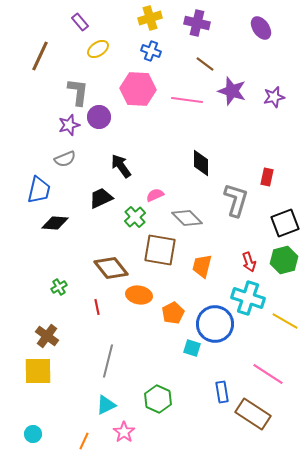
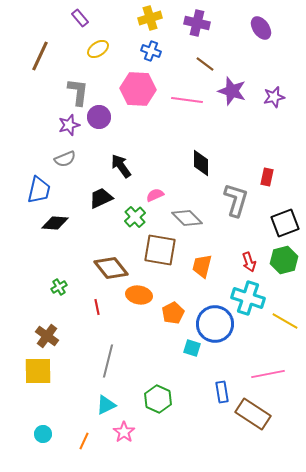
purple rectangle at (80, 22): moved 4 px up
pink line at (268, 374): rotated 44 degrees counterclockwise
cyan circle at (33, 434): moved 10 px right
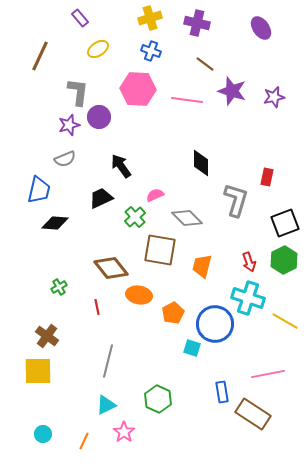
green hexagon at (284, 260): rotated 12 degrees counterclockwise
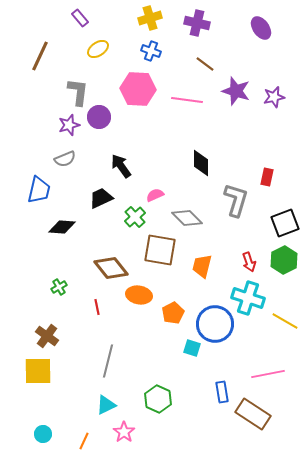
purple star at (232, 91): moved 4 px right
black diamond at (55, 223): moved 7 px right, 4 px down
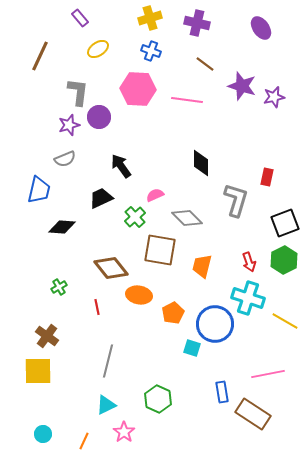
purple star at (236, 91): moved 6 px right, 5 px up
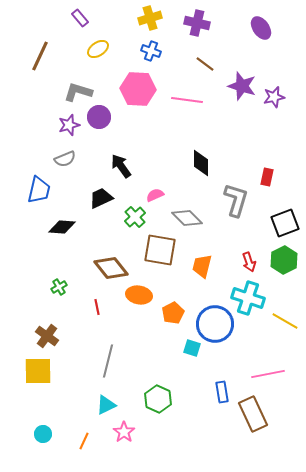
gray L-shape at (78, 92): rotated 80 degrees counterclockwise
brown rectangle at (253, 414): rotated 32 degrees clockwise
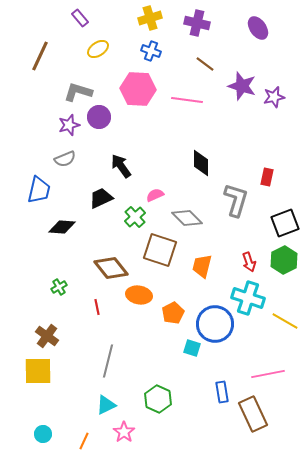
purple ellipse at (261, 28): moved 3 px left
brown square at (160, 250): rotated 8 degrees clockwise
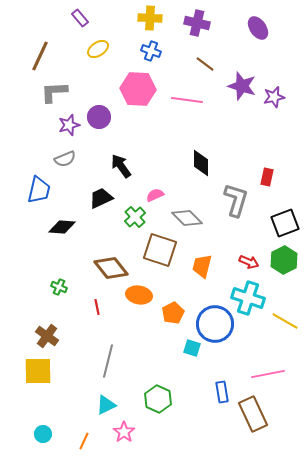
yellow cross at (150, 18): rotated 20 degrees clockwise
gray L-shape at (78, 92): moved 24 px left; rotated 20 degrees counterclockwise
red arrow at (249, 262): rotated 48 degrees counterclockwise
green cross at (59, 287): rotated 35 degrees counterclockwise
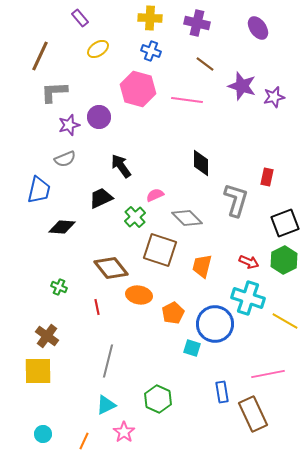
pink hexagon at (138, 89): rotated 12 degrees clockwise
